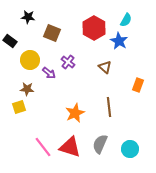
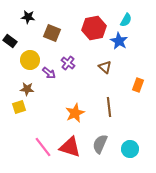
red hexagon: rotated 20 degrees clockwise
purple cross: moved 1 px down
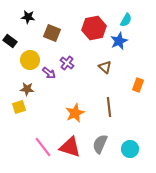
blue star: rotated 18 degrees clockwise
purple cross: moved 1 px left
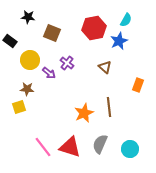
orange star: moved 9 px right
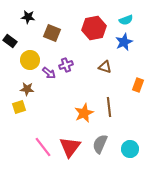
cyan semicircle: rotated 40 degrees clockwise
blue star: moved 5 px right, 1 px down
purple cross: moved 1 px left, 2 px down; rotated 32 degrees clockwise
brown triangle: rotated 24 degrees counterclockwise
red triangle: rotated 50 degrees clockwise
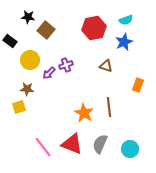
brown square: moved 6 px left, 3 px up; rotated 18 degrees clockwise
brown triangle: moved 1 px right, 1 px up
purple arrow: rotated 96 degrees clockwise
orange star: rotated 18 degrees counterclockwise
red triangle: moved 2 px right, 3 px up; rotated 45 degrees counterclockwise
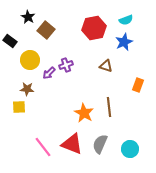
black star: rotated 24 degrees clockwise
yellow square: rotated 16 degrees clockwise
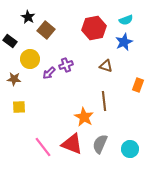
yellow circle: moved 1 px up
brown star: moved 13 px left, 10 px up
brown line: moved 5 px left, 6 px up
orange star: moved 4 px down
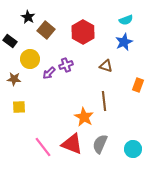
red hexagon: moved 11 px left, 4 px down; rotated 20 degrees counterclockwise
cyan circle: moved 3 px right
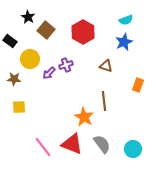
gray semicircle: moved 2 px right; rotated 120 degrees clockwise
